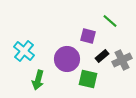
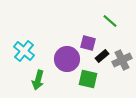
purple square: moved 7 px down
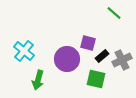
green line: moved 4 px right, 8 px up
green square: moved 8 px right
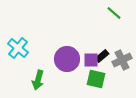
purple square: moved 3 px right, 17 px down; rotated 14 degrees counterclockwise
cyan cross: moved 6 px left, 3 px up
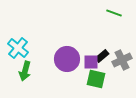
green line: rotated 21 degrees counterclockwise
purple square: moved 2 px down
green arrow: moved 13 px left, 9 px up
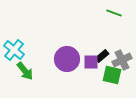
cyan cross: moved 4 px left, 2 px down
green arrow: rotated 54 degrees counterclockwise
green square: moved 16 px right, 4 px up
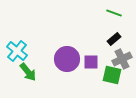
cyan cross: moved 3 px right, 1 px down
black rectangle: moved 12 px right, 17 px up
gray cross: moved 1 px up
green arrow: moved 3 px right, 1 px down
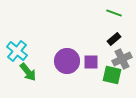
purple circle: moved 2 px down
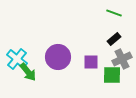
cyan cross: moved 8 px down
purple circle: moved 9 px left, 4 px up
green square: rotated 12 degrees counterclockwise
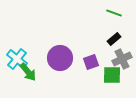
purple circle: moved 2 px right, 1 px down
purple square: rotated 21 degrees counterclockwise
